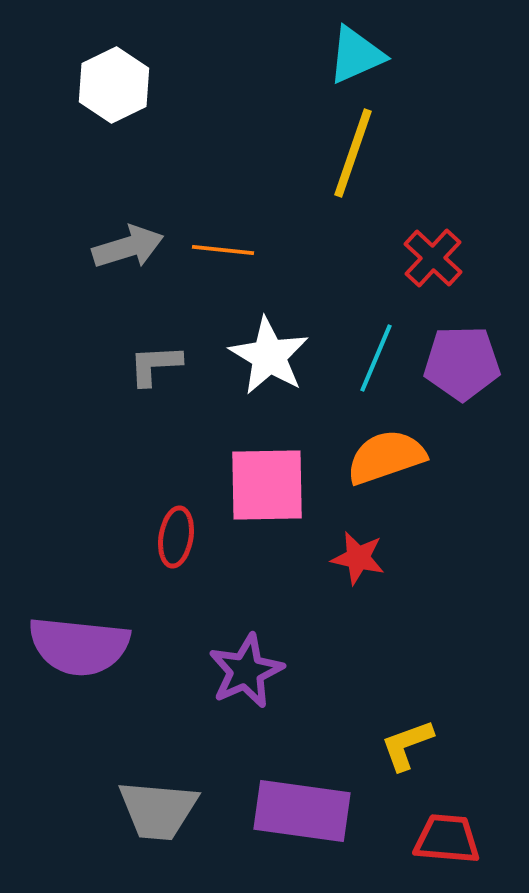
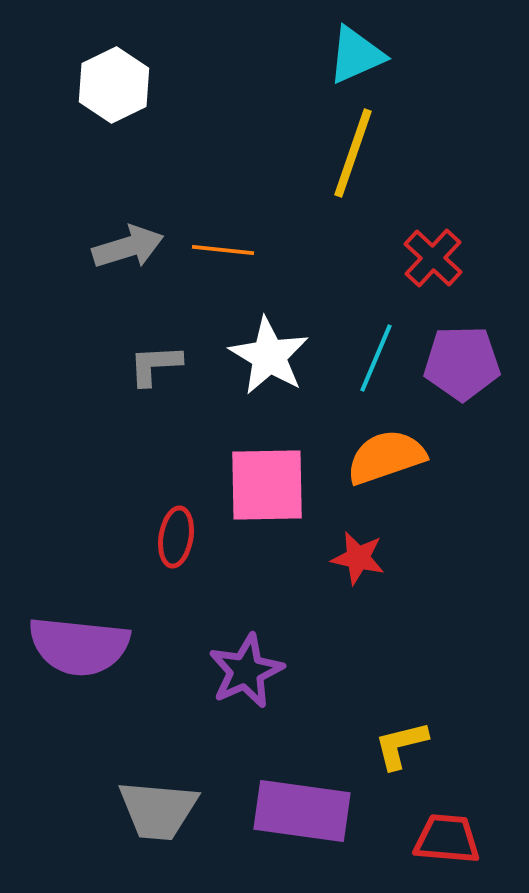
yellow L-shape: moved 6 px left; rotated 6 degrees clockwise
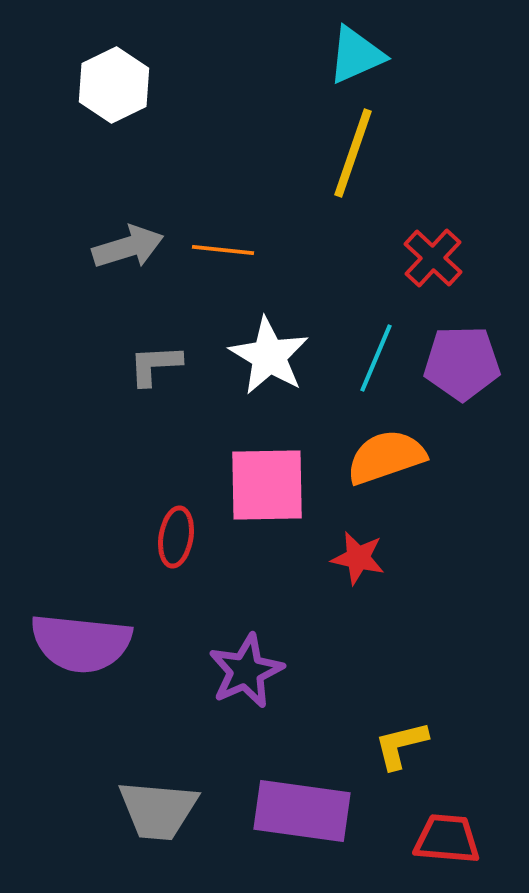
purple semicircle: moved 2 px right, 3 px up
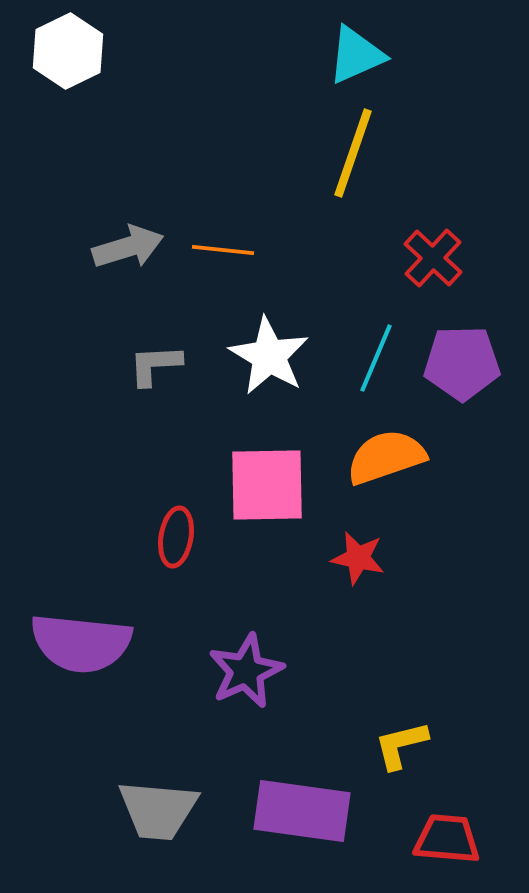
white hexagon: moved 46 px left, 34 px up
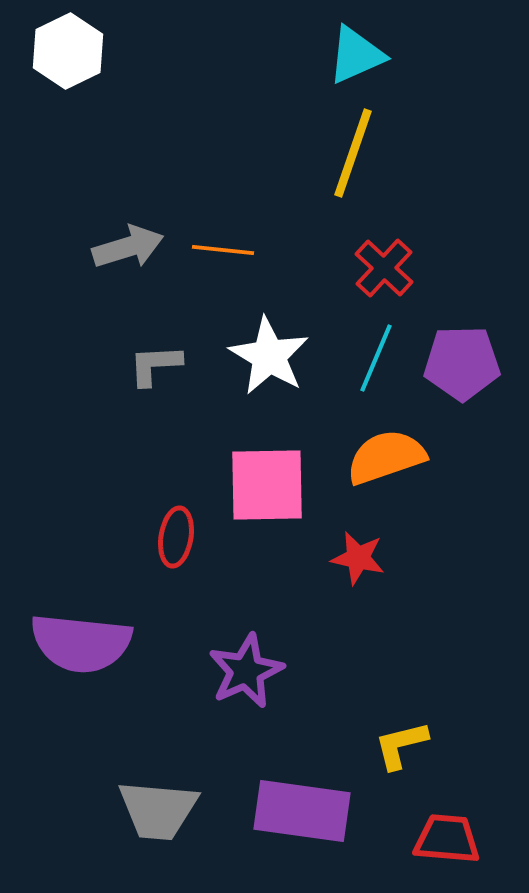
red cross: moved 49 px left, 10 px down
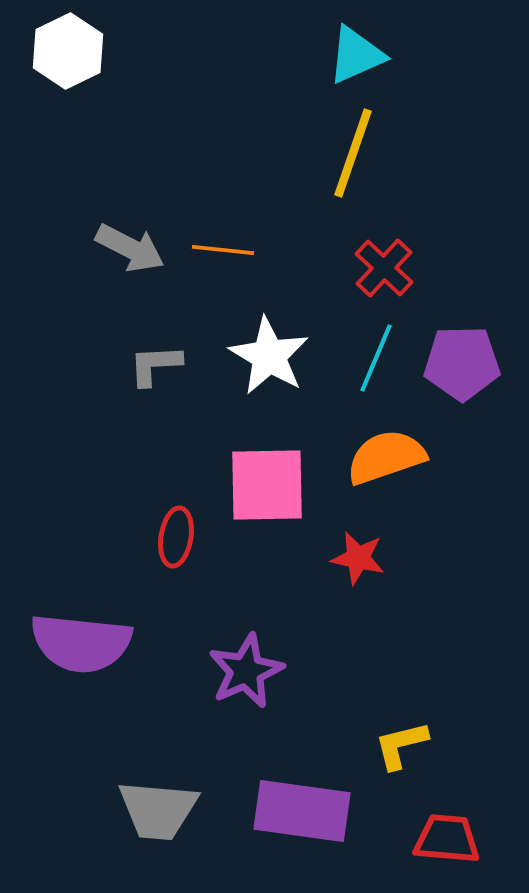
gray arrow: moved 2 px right, 1 px down; rotated 44 degrees clockwise
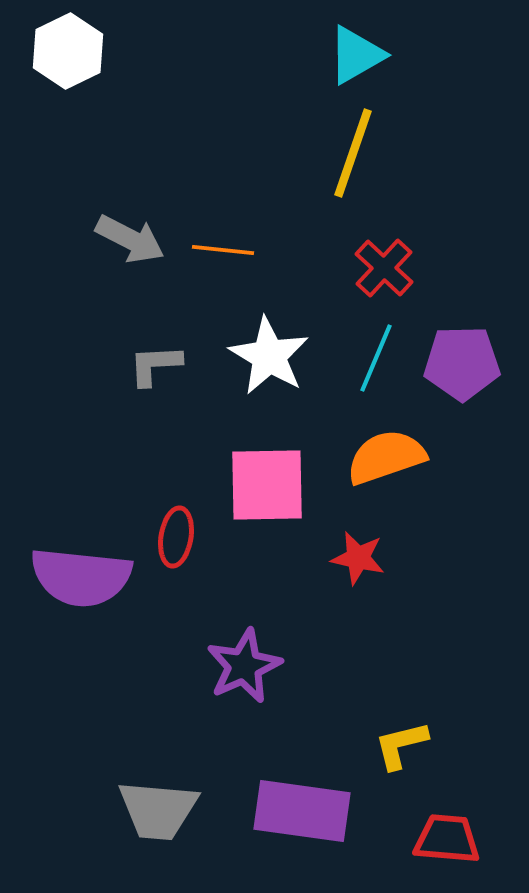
cyan triangle: rotated 6 degrees counterclockwise
gray arrow: moved 9 px up
purple semicircle: moved 66 px up
purple star: moved 2 px left, 5 px up
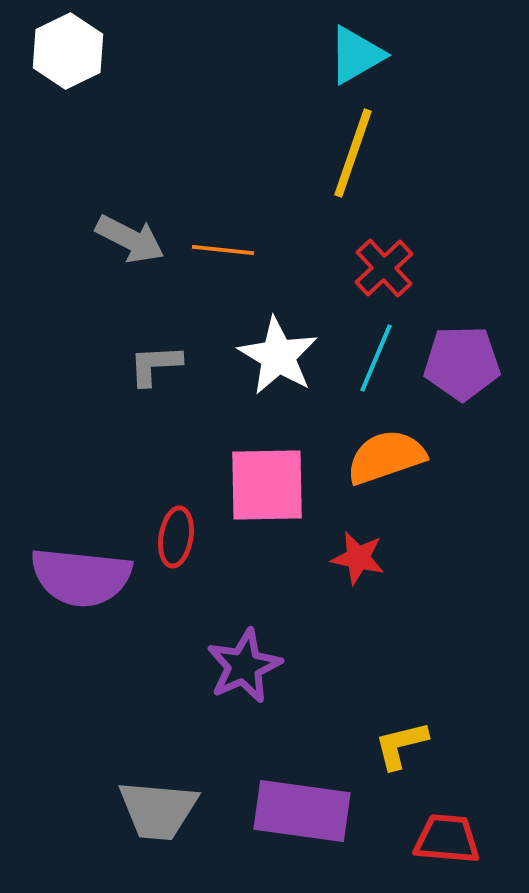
red cross: rotated 4 degrees clockwise
white star: moved 9 px right
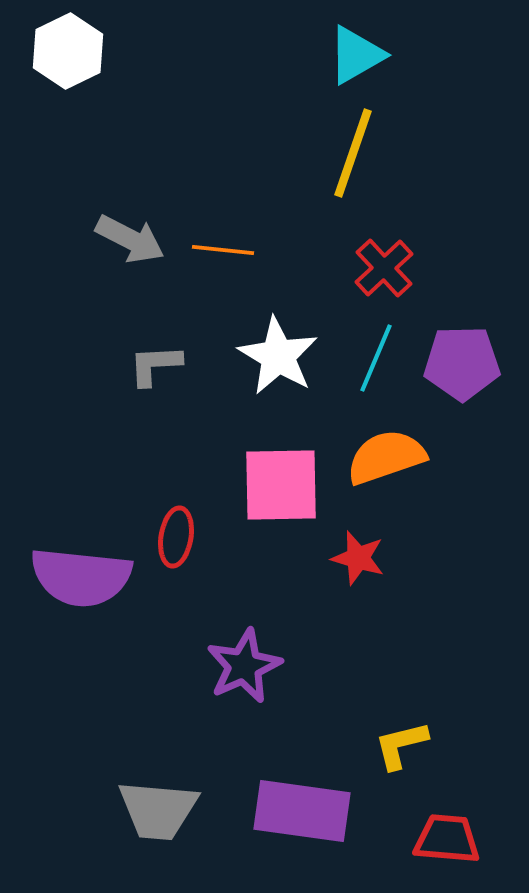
pink square: moved 14 px right
red star: rotated 4 degrees clockwise
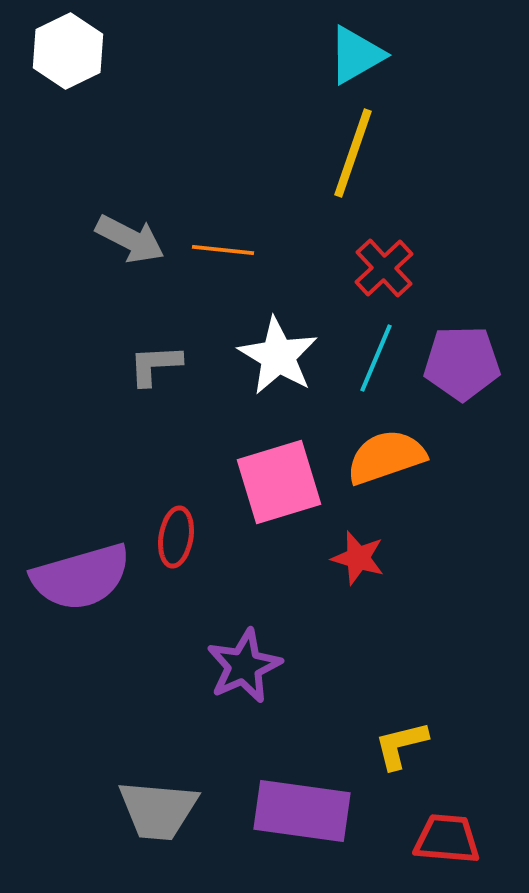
pink square: moved 2 px left, 3 px up; rotated 16 degrees counterclockwise
purple semicircle: rotated 22 degrees counterclockwise
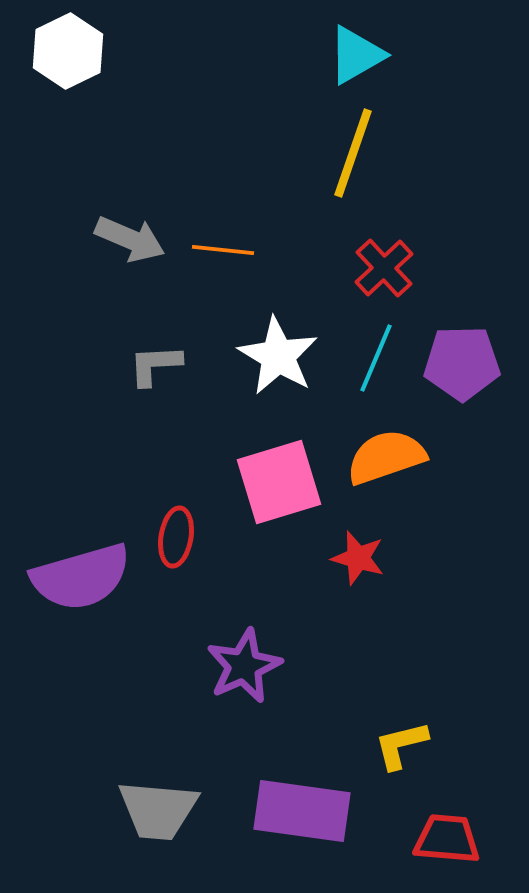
gray arrow: rotated 4 degrees counterclockwise
